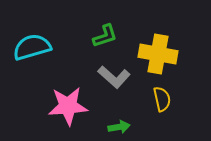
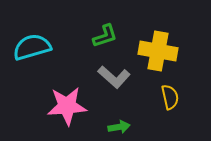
yellow cross: moved 3 px up
yellow semicircle: moved 8 px right, 2 px up
pink star: moved 1 px left
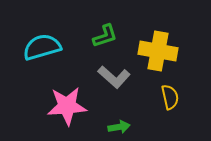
cyan semicircle: moved 10 px right
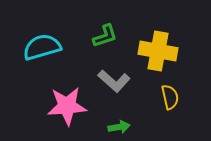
gray L-shape: moved 4 px down
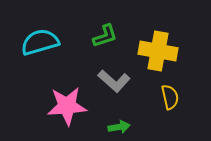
cyan semicircle: moved 2 px left, 5 px up
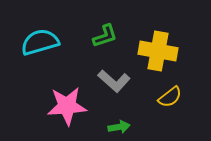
yellow semicircle: rotated 65 degrees clockwise
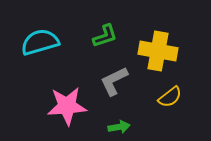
gray L-shape: rotated 112 degrees clockwise
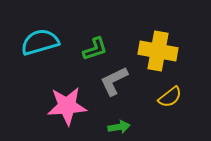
green L-shape: moved 10 px left, 13 px down
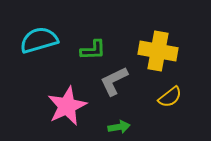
cyan semicircle: moved 1 px left, 2 px up
green L-shape: moved 2 px left, 1 px down; rotated 16 degrees clockwise
pink star: rotated 21 degrees counterclockwise
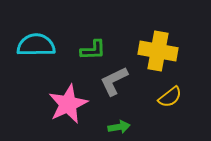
cyan semicircle: moved 3 px left, 5 px down; rotated 15 degrees clockwise
pink star: moved 1 px right, 2 px up
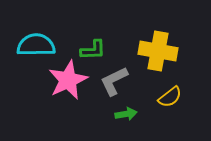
pink star: moved 24 px up
green arrow: moved 7 px right, 13 px up
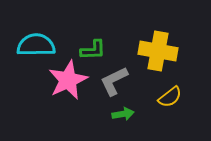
green arrow: moved 3 px left
